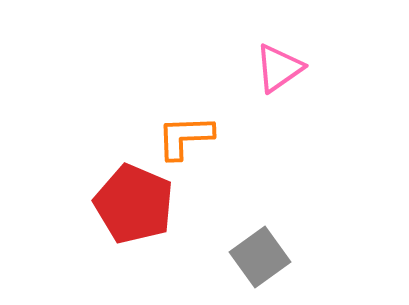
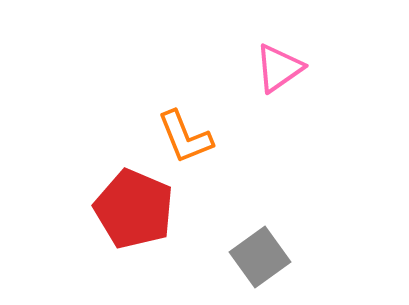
orange L-shape: rotated 110 degrees counterclockwise
red pentagon: moved 5 px down
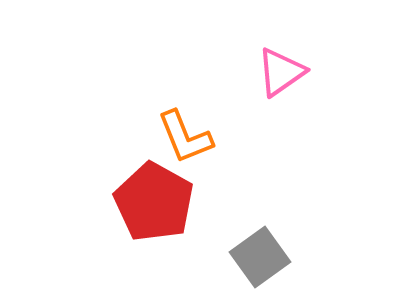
pink triangle: moved 2 px right, 4 px down
red pentagon: moved 20 px right, 7 px up; rotated 6 degrees clockwise
